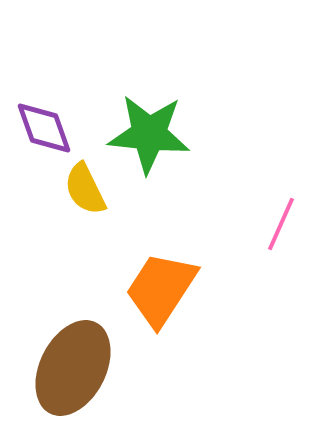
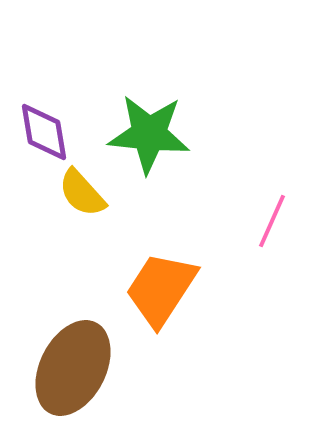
purple diamond: moved 4 px down; rotated 10 degrees clockwise
yellow semicircle: moved 3 px left, 4 px down; rotated 16 degrees counterclockwise
pink line: moved 9 px left, 3 px up
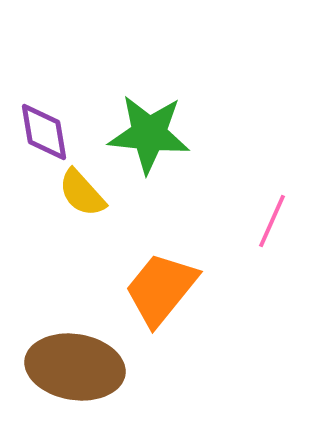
orange trapezoid: rotated 6 degrees clockwise
brown ellipse: moved 2 px right, 1 px up; rotated 72 degrees clockwise
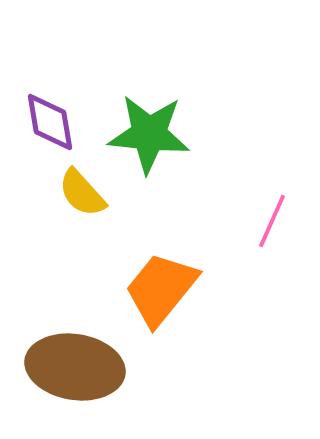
purple diamond: moved 6 px right, 10 px up
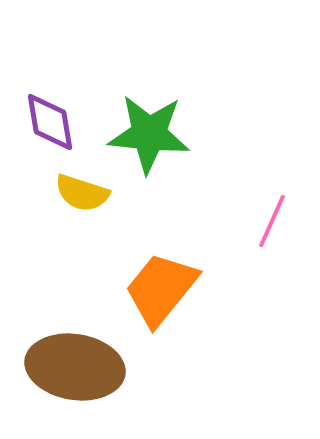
yellow semicircle: rotated 30 degrees counterclockwise
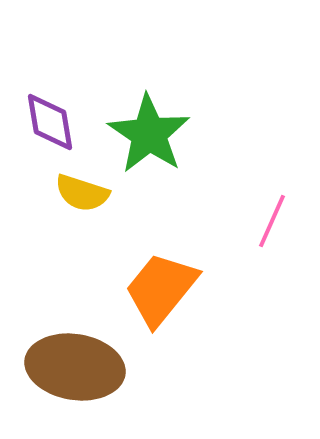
green star: rotated 28 degrees clockwise
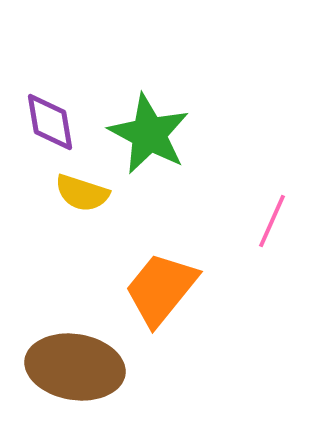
green star: rotated 6 degrees counterclockwise
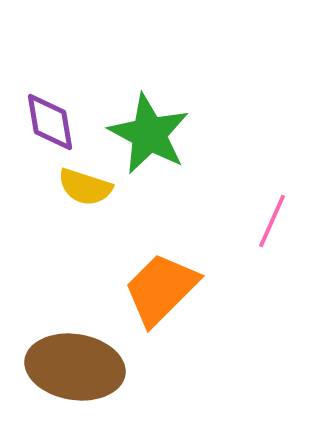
yellow semicircle: moved 3 px right, 6 px up
orange trapezoid: rotated 6 degrees clockwise
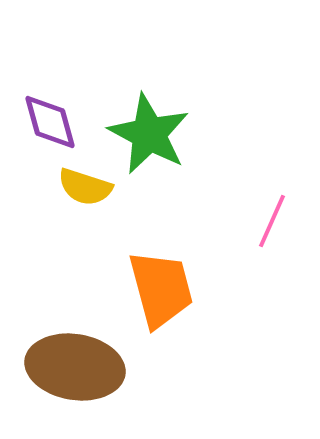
purple diamond: rotated 6 degrees counterclockwise
orange trapezoid: rotated 120 degrees clockwise
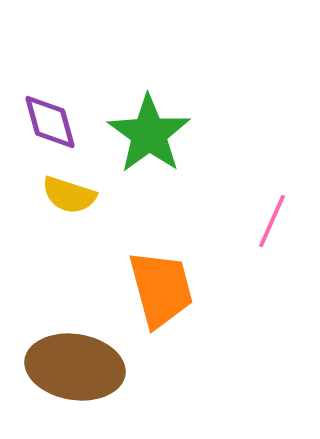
green star: rotated 8 degrees clockwise
yellow semicircle: moved 16 px left, 8 px down
